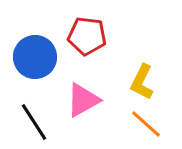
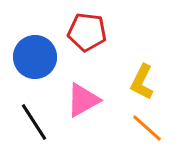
red pentagon: moved 4 px up
orange line: moved 1 px right, 4 px down
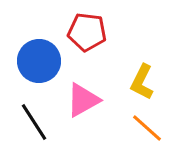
blue circle: moved 4 px right, 4 px down
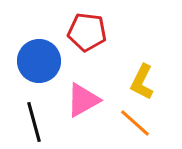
black line: rotated 18 degrees clockwise
orange line: moved 12 px left, 5 px up
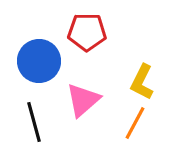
red pentagon: rotated 6 degrees counterclockwise
pink triangle: rotated 12 degrees counterclockwise
orange line: rotated 76 degrees clockwise
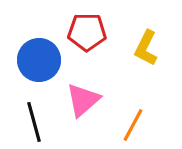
blue circle: moved 1 px up
yellow L-shape: moved 4 px right, 34 px up
orange line: moved 2 px left, 2 px down
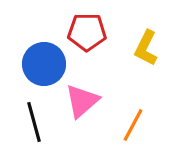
blue circle: moved 5 px right, 4 px down
pink triangle: moved 1 px left, 1 px down
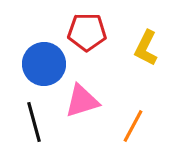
pink triangle: rotated 24 degrees clockwise
orange line: moved 1 px down
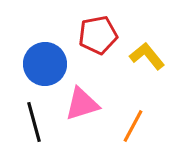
red pentagon: moved 11 px right, 3 px down; rotated 12 degrees counterclockwise
yellow L-shape: moved 1 px right, 8 px down; rotated 114 degrees clockwise
blue circle: moved 1 px right
pink triangle: moved 3 px down
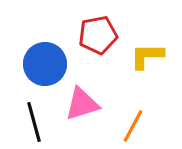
yellow L-shape: rotated 51 degrees counterclockwise
